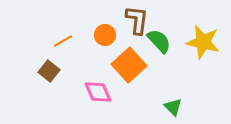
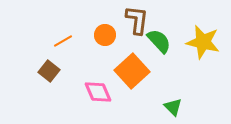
orange square: moved 3 px right, 6 px down
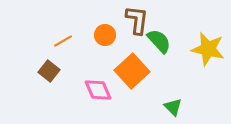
yellow star: moved 5 px right, 7 px down
pink diamond: moved 2 px up
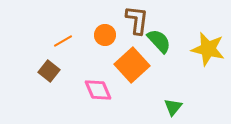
orange square: moved 6 px up
green triangle: rotated 24 degrees clockwise
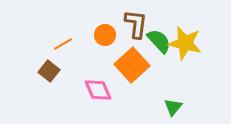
brown L-shape: moved 1 px left, 4 px down
orange line: moved 3 px down
yellow star: moved 23 px left, 6 px up
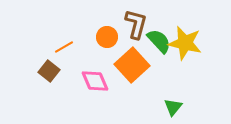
brown L-shape: rotated 8 degrees clockwise
orange circle: moved 2 px right, 2 px down
orange line: moved 1 px right, 3 px down
pink diamond: moved 3 px left, 9 px up
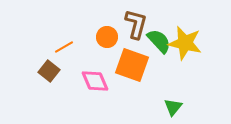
orange square: rotated 28 degrees counterclockwise
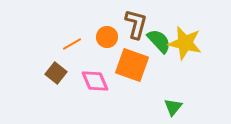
orange line: moved 8 px right, 3 px up
brown square: moved 7 px right, 2 px down
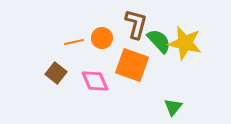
orange circle: moved 5 px left, 1 px down
orange line: moved 2 px right, 2 px up; rotated 18 degrees clockwise
